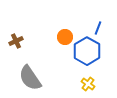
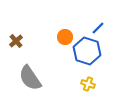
blue line: rotated 24 degrees clockwise
brown cross: rotated 16 degrees counterclockwise
blue hexagon: rotated 12 degrees counterclockwise
yellow cross: rotated 16 degrees counterclockwise
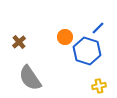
brown cross: moved 3 px right, 1 px down
yellow cross: moved 11 px right, 2 px down; rotated 32 degrees counterclockwise
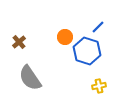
blue line: moved 1 px up
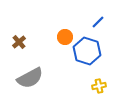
blue line: moved 5 px up
gray semicircle: rotated 84 degrees counterclockwise
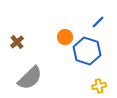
brown cross: moved 2 px left
gray semicircle: rotated 16 degrees counterclockwise
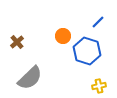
orange circle: moved 2 px left, 1 px up
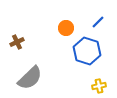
orange circle: moved 3 px right, 8 px up
brown cross: rotated 16 degrees clockwise
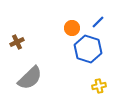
orange circle: moved 6 px right
blue hexagon: moved 1 px right, 2 px up
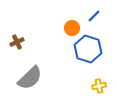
blue line: moved 4 px left, 6 px up
